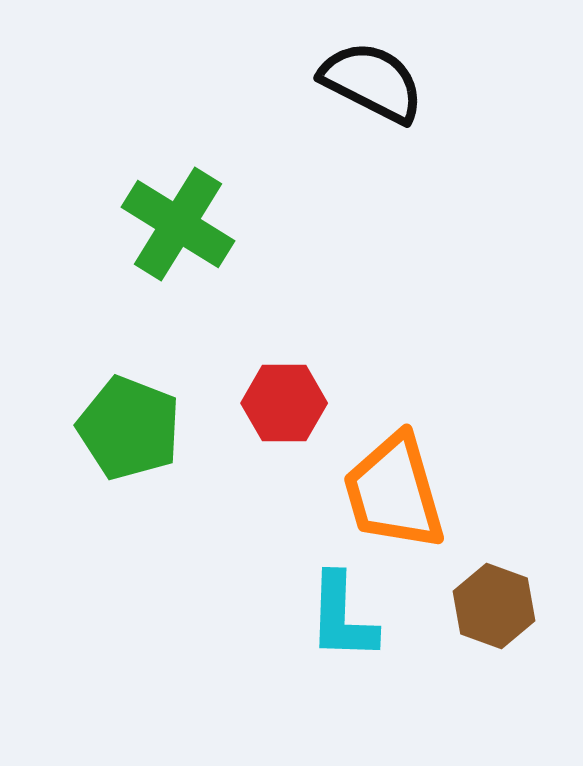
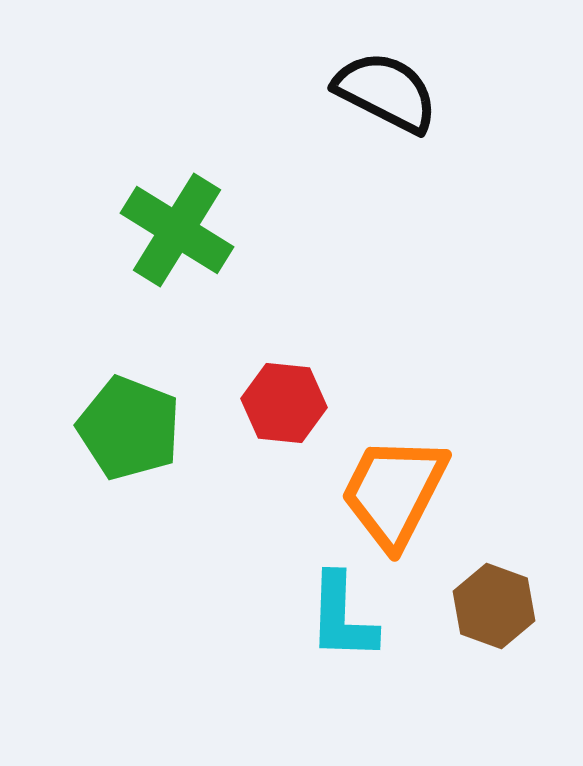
black semicircle: moved 14 px right, 10 px down
green cross: moved 1 px left, 6 px down
red hexagon: rotated 6 degrees clockwise
orange trapezoid: rotated 43 degrees clockwise
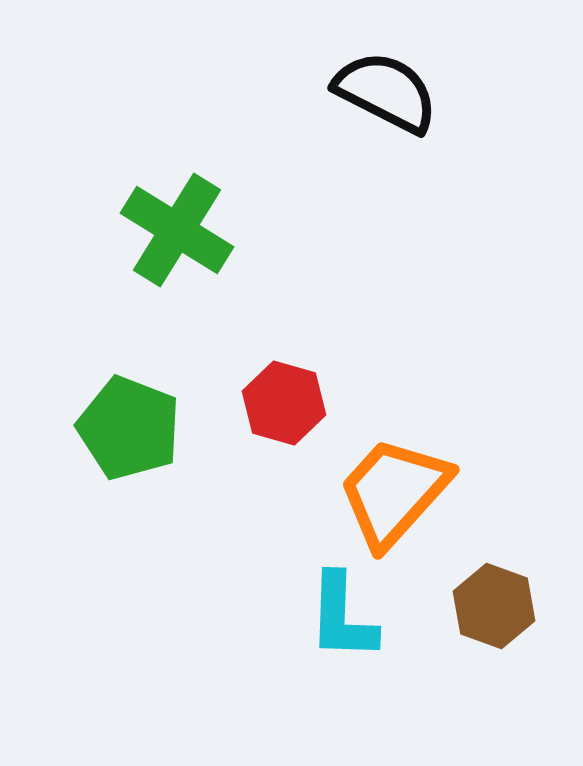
red hexagon: rotated 10 degrees clockwise
orange trapezoid: rotated 15 degrees clockwise
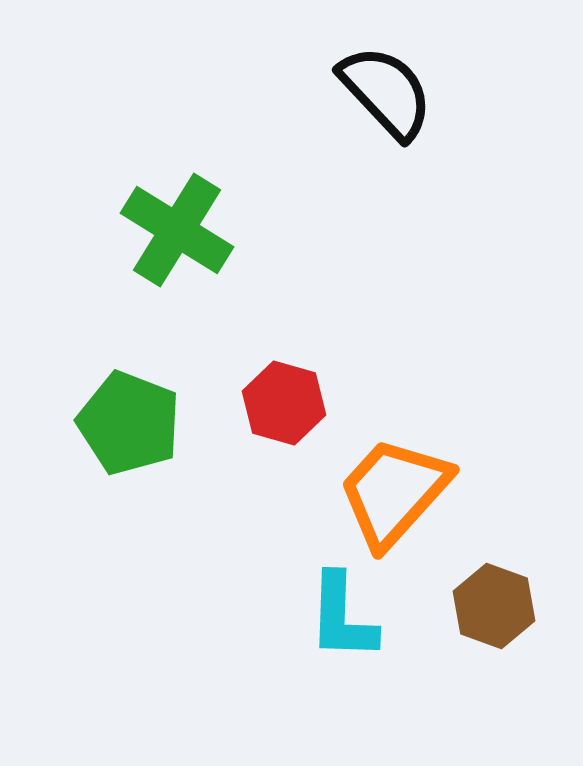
black semicircle: rotated 20 degrees clockwise
green pentagon: moved 5 px up
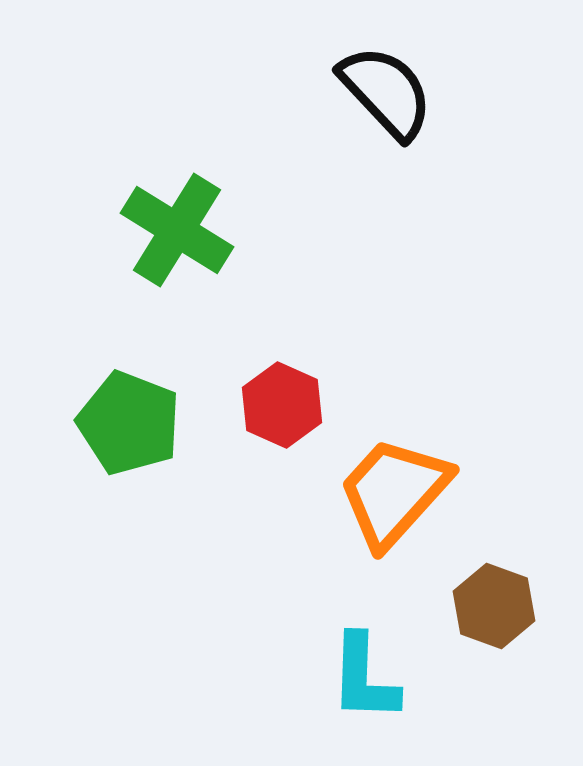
red hexagon: moved 2 px left, 2 px down; rotated 8 degrees clockwise
cyan L-shape: moved 22 px right, 61 px down
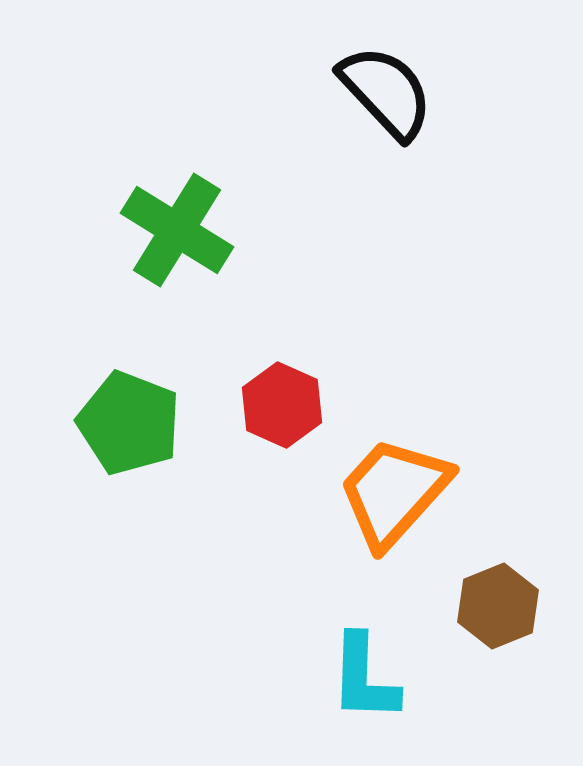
brown hexagon: moved 4 px right; rotated 18 degrees clockwise
